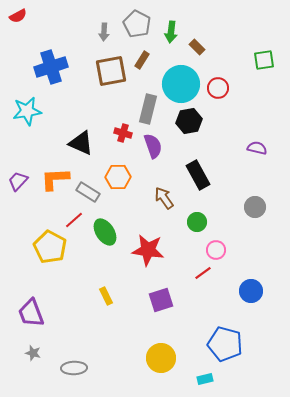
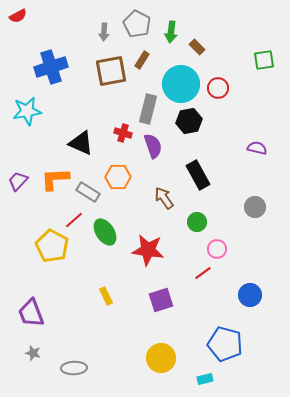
yellow pentagon at (50, 247): moved 2 px right, 1 px up
pink circle at (216, 250): moved 1 px right, 1 px up
blue circle at (251, 291): moved 1 px left, 4 px down
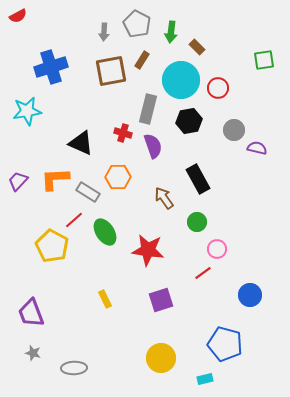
cyan circle at (181, 84): moved 4 px up
black rectangle at (198, 175): moved 4 px down
gray circle at (255, 207): moved 21 px left, 77 px up
yellow rectangle at (106, 296): moved 1 px left, 3 px down
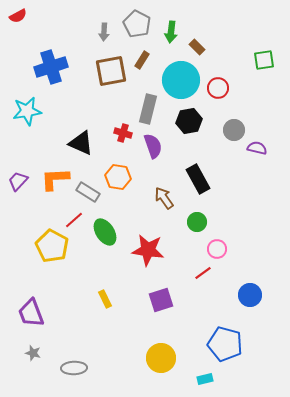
orange hexagon at (118, 177): rotated 10 degrees clockwise
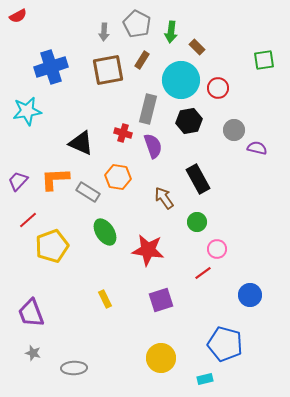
brown square at (111, 71): moved 3 px left, 1 px up
red line at (74, 220): moved 46 px left
yellow pentagon at (52, 246): rotated 24 degrees clockwise
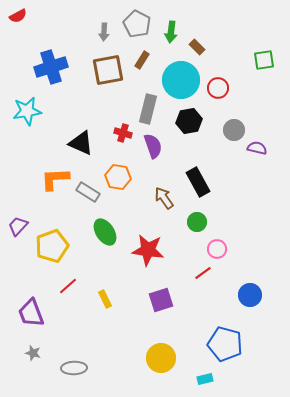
black rectangle at (198, 179): moved 3 px down
purple trapezoid at (18, 181): moved 45 px down
red line at (28, 220): moved 40 px right, 66 px down
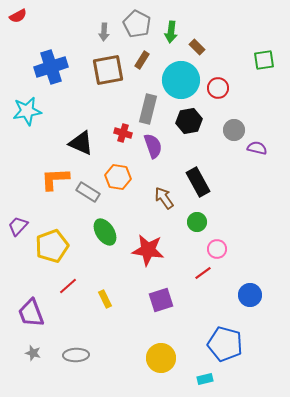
gray ellipse at (74, 368): moved 2 px right, 13 px up
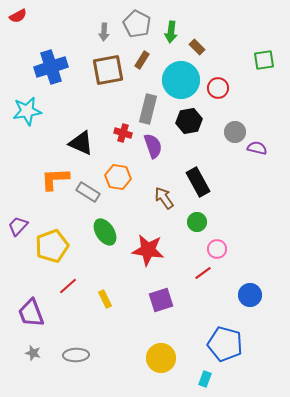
gray circle at (234, 130): moved 1 px right, 2 px down
cyan rectangle at (205, 379): rotated 56 degrees counterclockwise
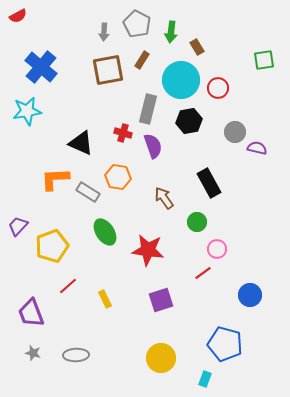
brown rectangle at (197, 47): rotated 14 degrees clockwise
blue cross at (51, 67): moved 10 px left; rotated 32 degrees counterclockwise
black rectangle at (198, 182): moved 11 px right, 1 px down
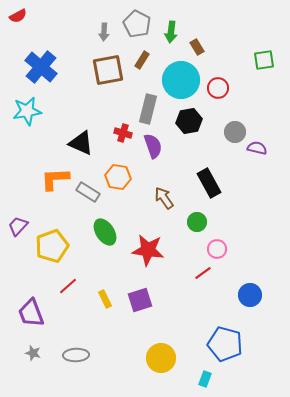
purple square at (161, 300): moved 21 px left
